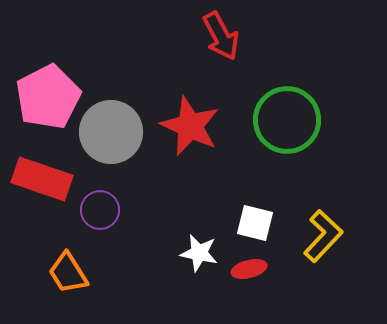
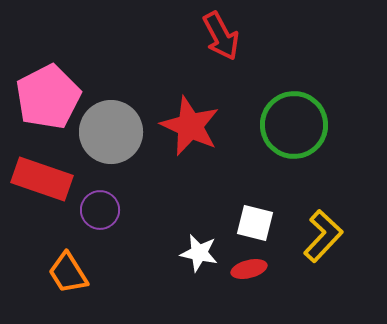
green circle: moved 7 px right, 5 px down
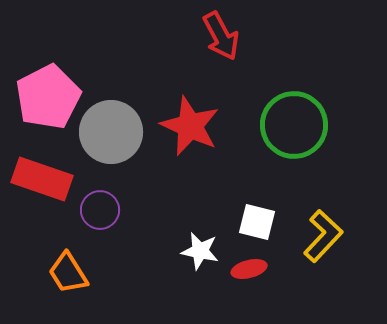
white square: moved 2 px right, 1 px up
white star: moved 1 px right, 2 px up
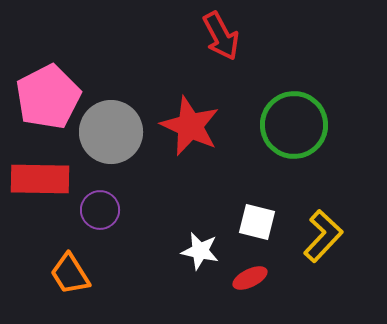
red rectangle: moved 2 px left; rotated 18 degrees counterclockwise
red ellipse: moved 1 px right, 9 px down; rotated 12 degrees counterclockwise
orange trapezoid: moved 2 px right, 1 px down
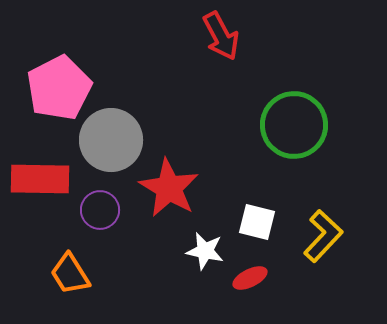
pink pentagon: moved 11 px right, 9 px up
red star: moved 21 px left, 62 px down; rotated 6 degrees clockwise
gray circle: moved 8 px down
white star: moved 5 px right
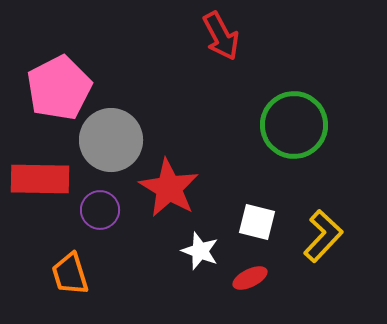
white star: moved 5 px left; rotated 9 degrees clockwise
orange trapezoid: rotated 15 degrees clockwise
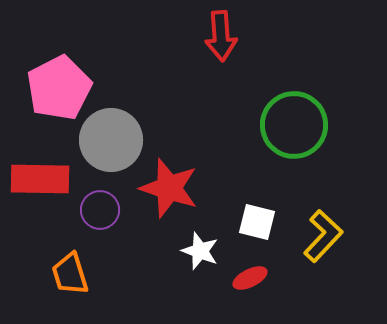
red arrow: rotated 24 degrees clockwise
red star: rotated 12 degrees counterclockwise
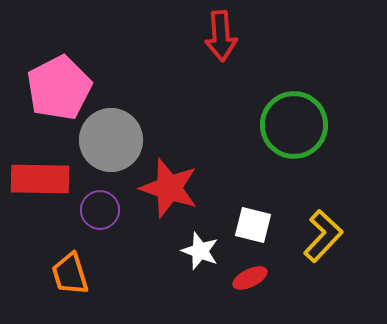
white square: moved 4 px left, 3 px down
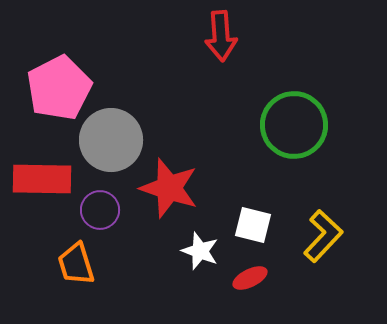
red rectangle: moved 2 px right
orange trapezoid: moved 6 px right, 10 px up
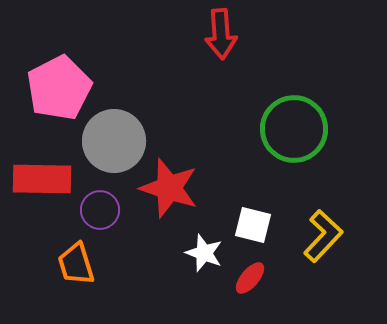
red arrow: moved 2 px up
green circle: moved 4 px down
gray circle: moved 3 px right, 1 px down
white star: moved 4 px right, 2 px down
red ellipse: rotated 24 degrees counterclockwise
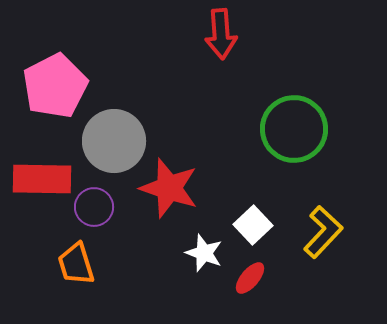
pink pentagon: moved 4 px left, 2 px up
purple circle: moved 6 px left, 3 px up
white square: rotated 33 degrees clockwise
yellow L-shape: moved 4 px up
